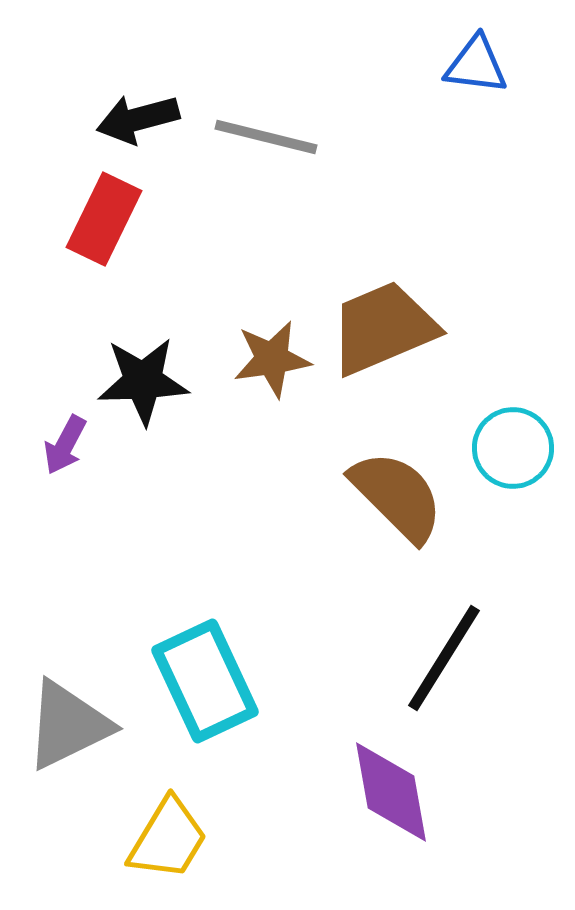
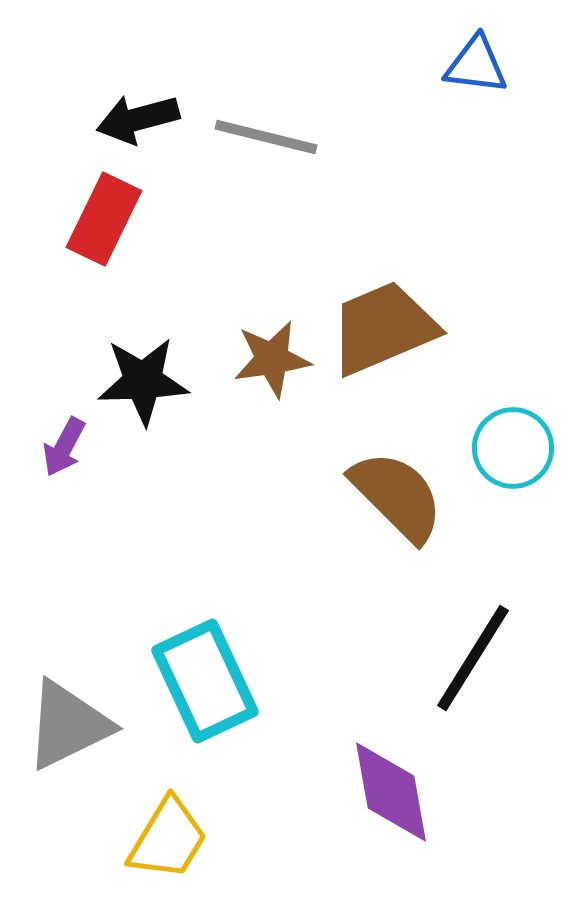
purple arrow: moved 1 px left, 2 px down
black line: moved 29 px right
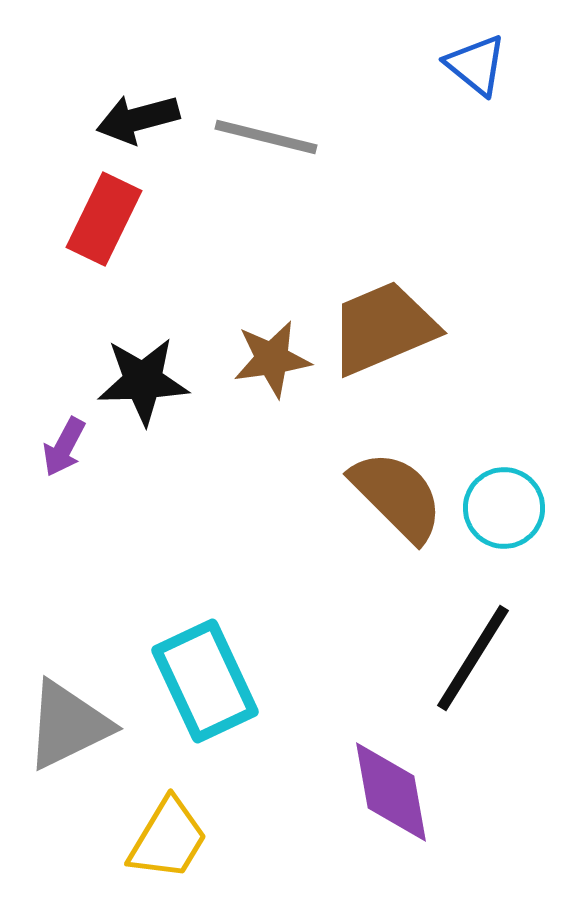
blue triangle: rotated 32 degrees clockwise
cyan circle: moved 9 px left, 60 px down
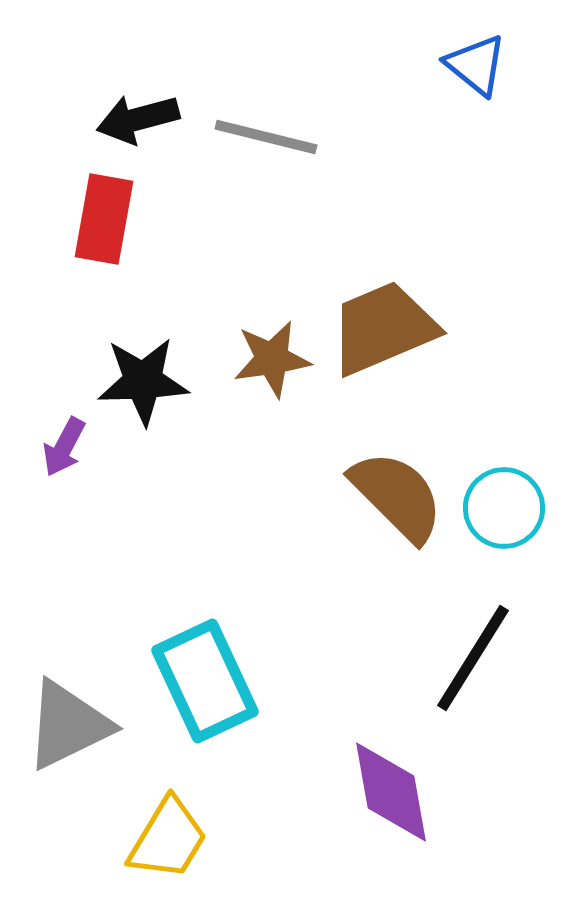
red rectangle: rotated 16 degrees counterclockwise
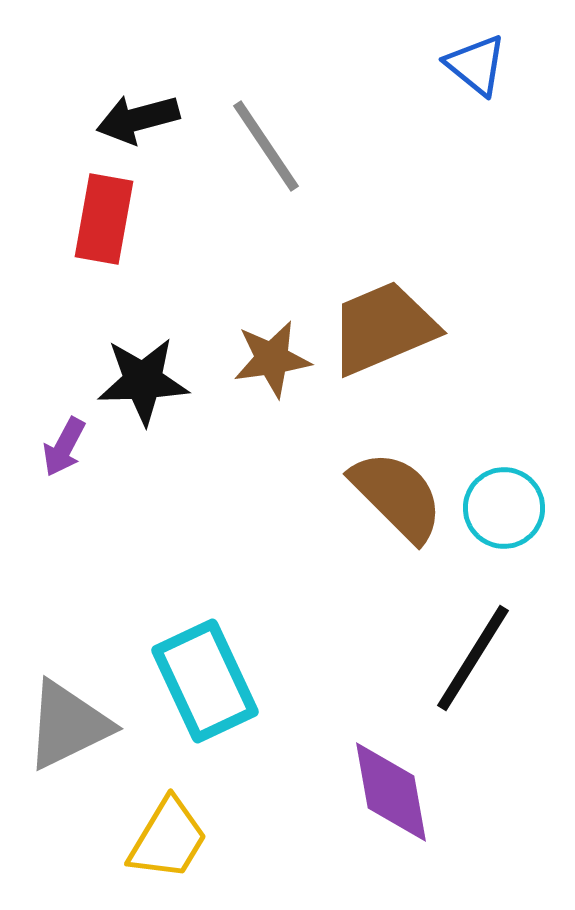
gray line: moved 9 px down; rotated 42 degrees clockwise
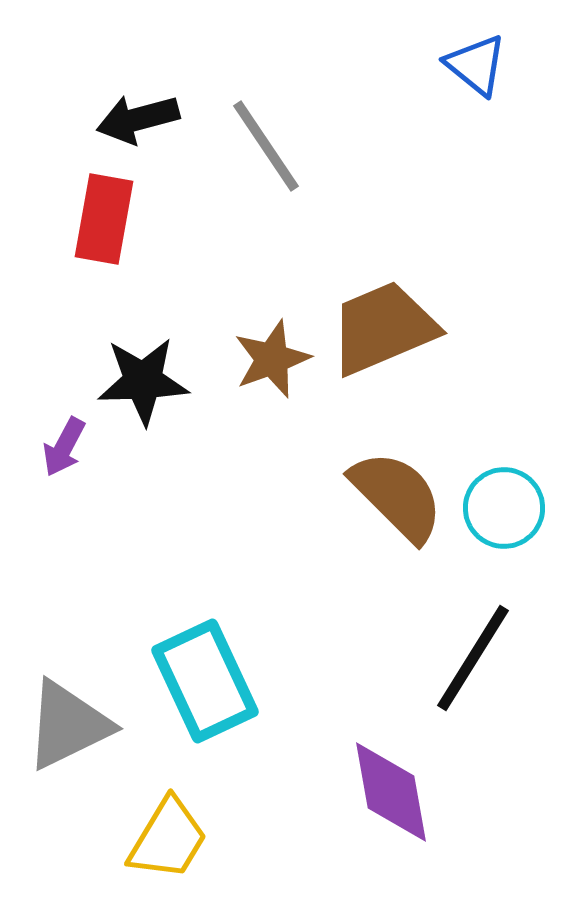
brown star: rotated 12 degrees counterclockwise
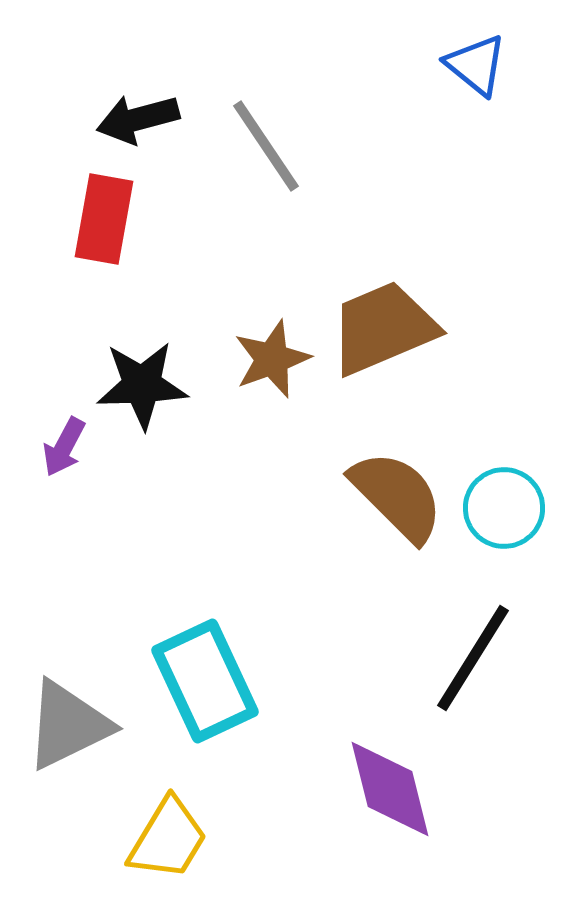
black star: moved 1 px left, 4 px down
purple diamond: moved 1 px left, 3 px up; rotated 4 degrees counterclockwise
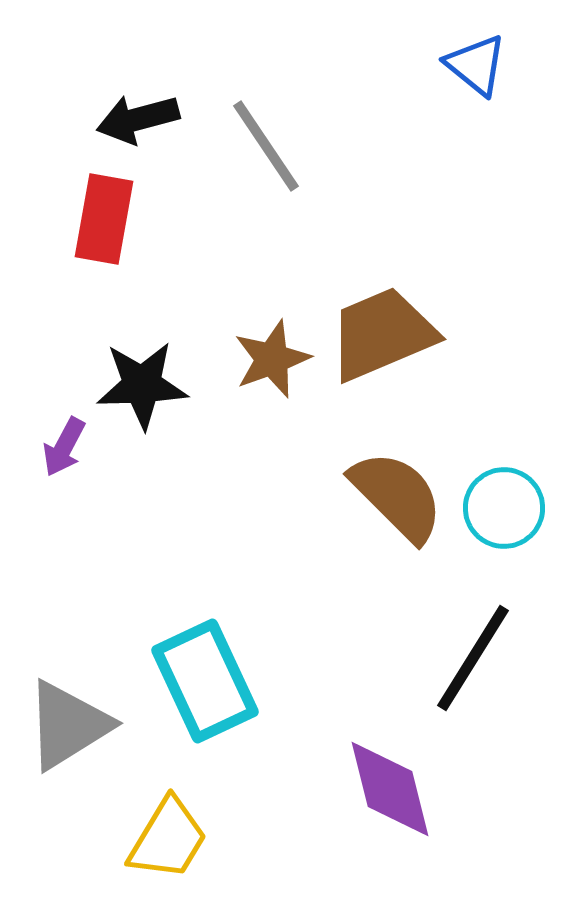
brown trapezoid: moved 1 px left, 6 px down
gray triangle: rotated 6 degrees counterclockwise
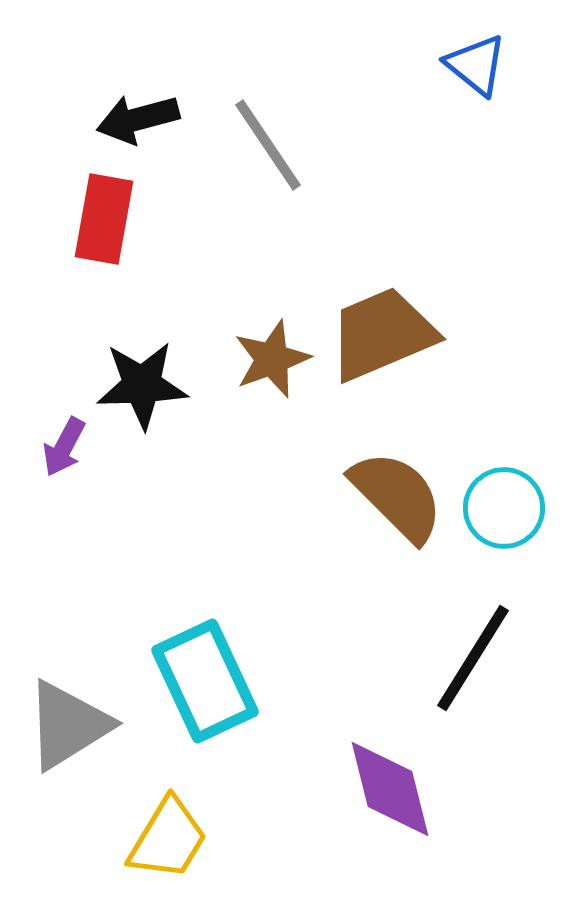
gray line: moved 2 px right, 1 px up
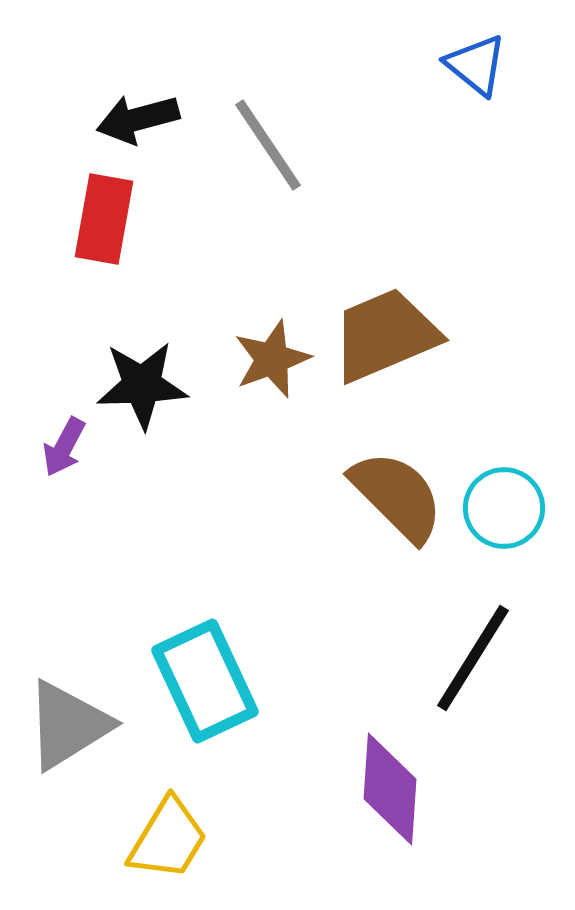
brown trapezoid: moved 3 px right, 1 px down
purple diamond: rotated 18 degrees clockwise
